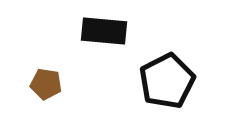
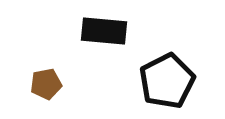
brown pentagon: rotated 20 degrees counterclockwise
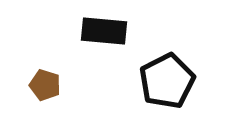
brown pentagon: moved 1 px left, 1 px down; rotated 28 degrees clockwise
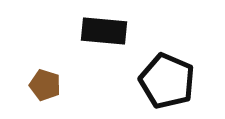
black pentagon: rotated 22 degrees counterclockwise
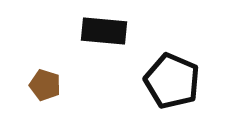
black pentagon: moved 5 px right
